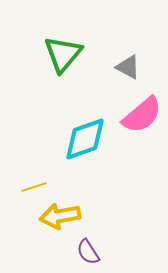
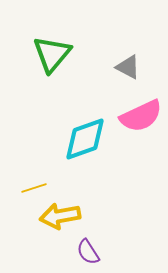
green triangle: moved 11 px left
pink semicircle: moved 1 px left, 1 px down; rotated 15 degrees clockwise
yellow line: moved 1 px down
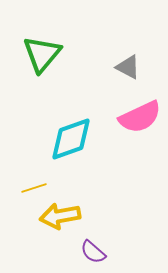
green triangle: moved 10 px left
pink semicircle: moved 1 px left, 1 px down
cyan diamond: moved 14 px left
purple semicircle: moved 5 px right; rotated 16 degrees counterclockwise
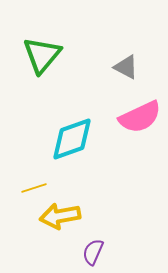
green triangle: moved 1 px down
gray triangle: moved 2 px left
cyan diamond: moved 1 px right
purple semicircle: rotated 72 degrees clockwise
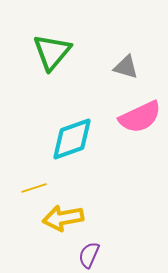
green triangle: moved 10 px right, 3 px up
gray triangle: rotated 12 degrees counterclockwise
yellow arrow: moved 3 px right, 2 px down
purple semicircle: moved 4 px left, 3 px down
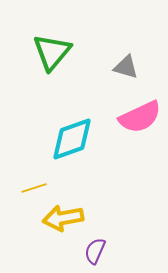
purple semicircle: moved 6 px right, 4 px up
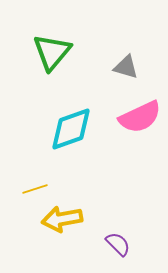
cyan diamond: moved 1 px left, 10 px up
yellow line: moved 1 px right, 1 px down
yellow arrow: moved 1 px left, 1 px down
purple semicircle: moved 23 px right, 7 px up; rotated 112 degrees clockwise
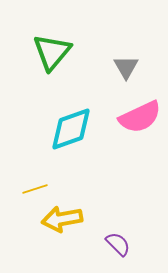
gray triangle: rotated 44 degrees clockwise
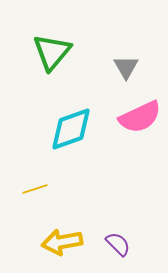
yellow arrow: moved 23 px down
